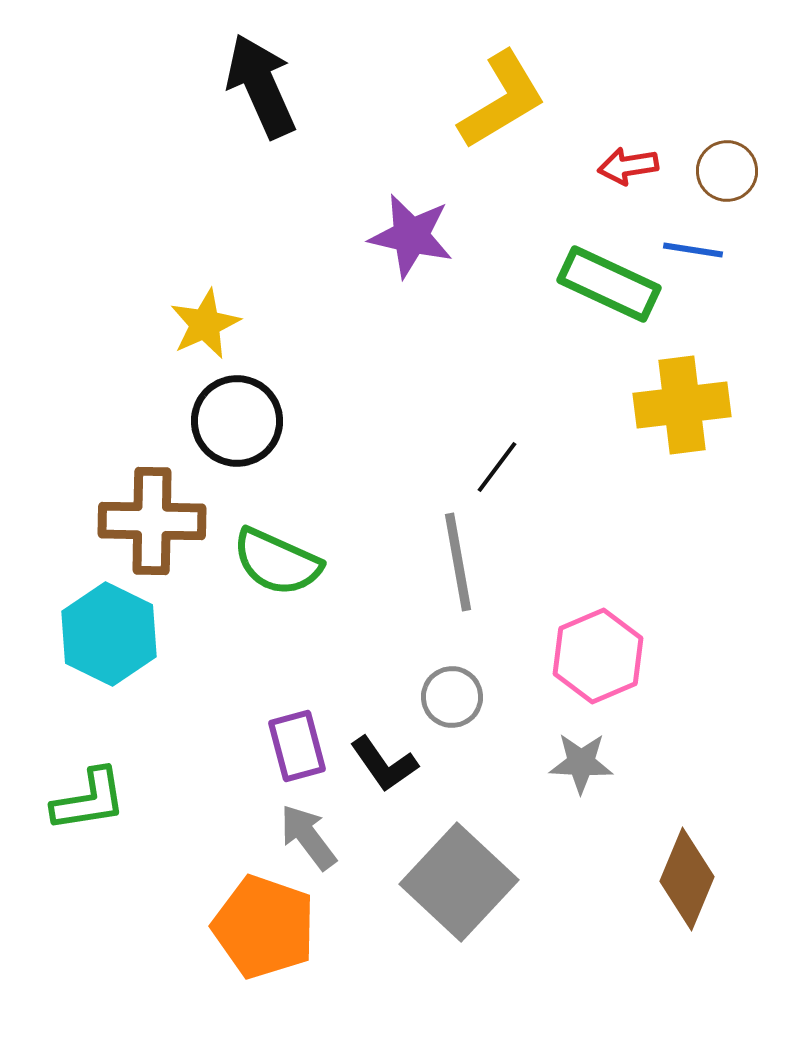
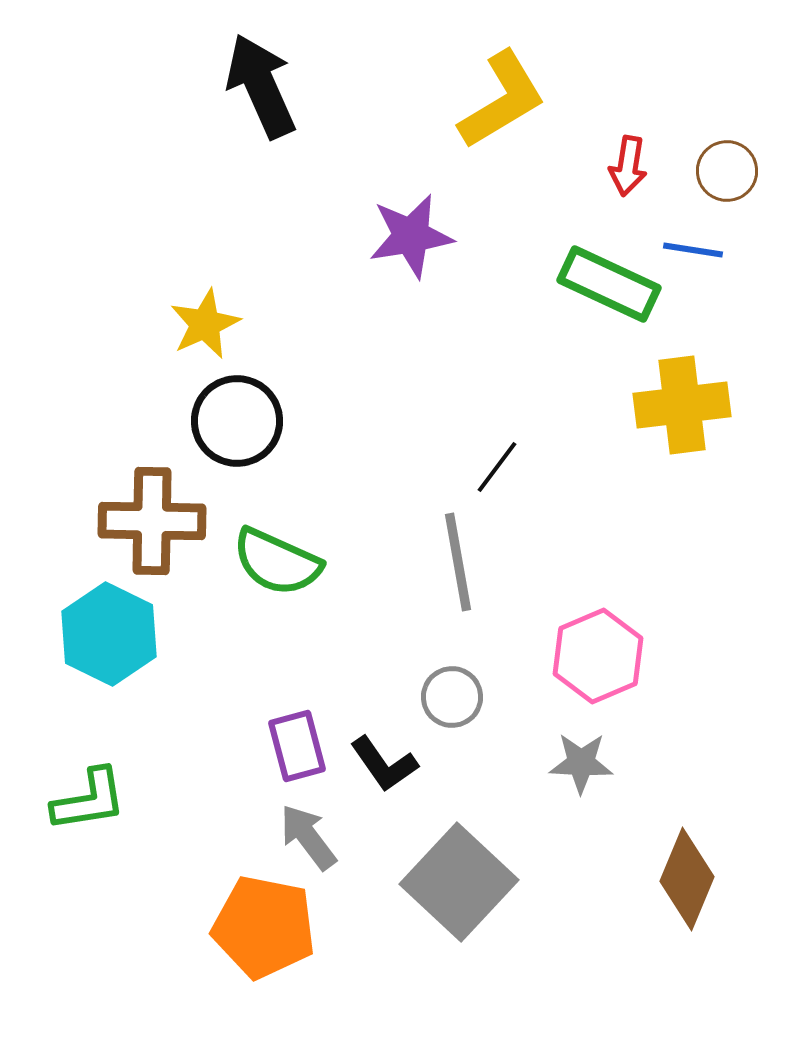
red arrow: rotated 72 degrees counterclockwise
purple star: rotated 22 degrees counterclockwise
orange pentagon: rotated 8 degrees counterclockwise
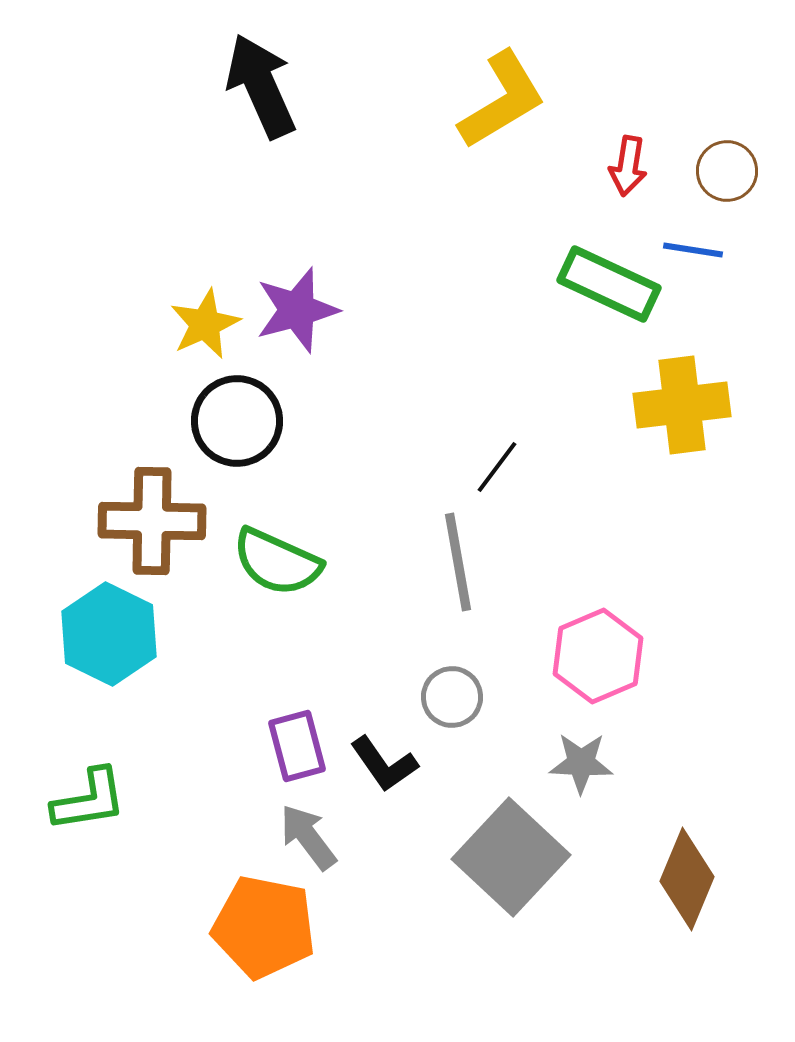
purple star: moved 114 px left, 74 px down; rotated 6 degrees counterclockwise
gray square: moved 52 px right, 25 px up
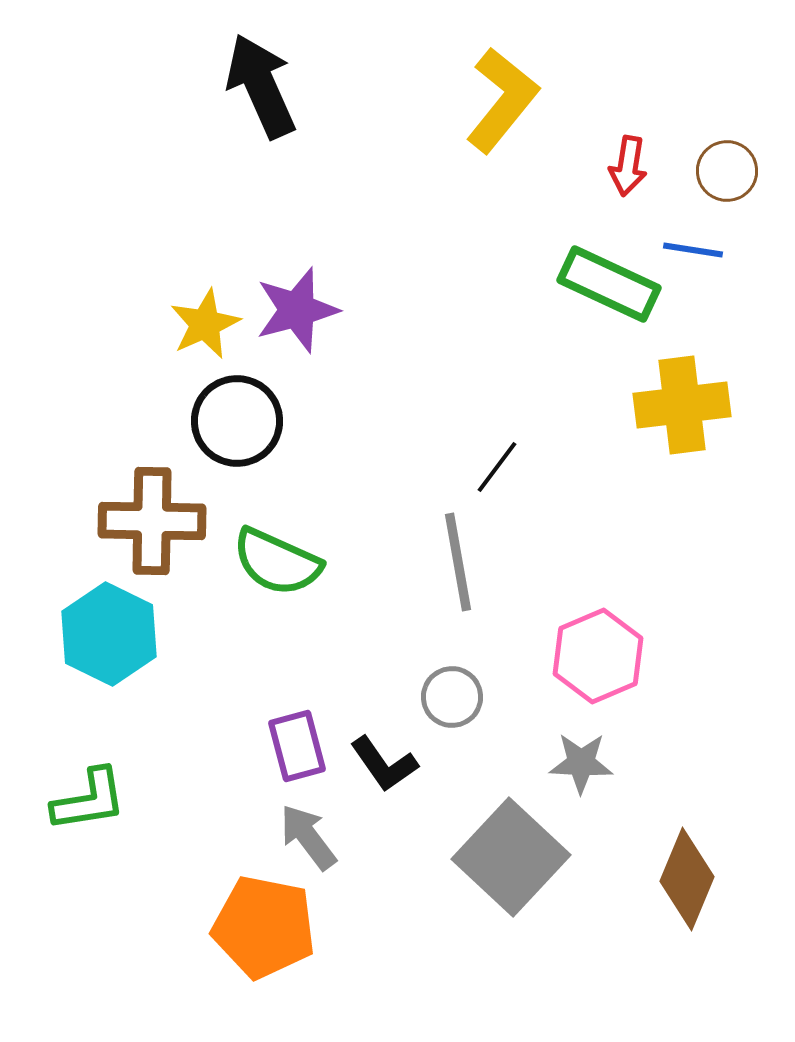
yellow L-shape: rotated 20 degrees counterclockwise
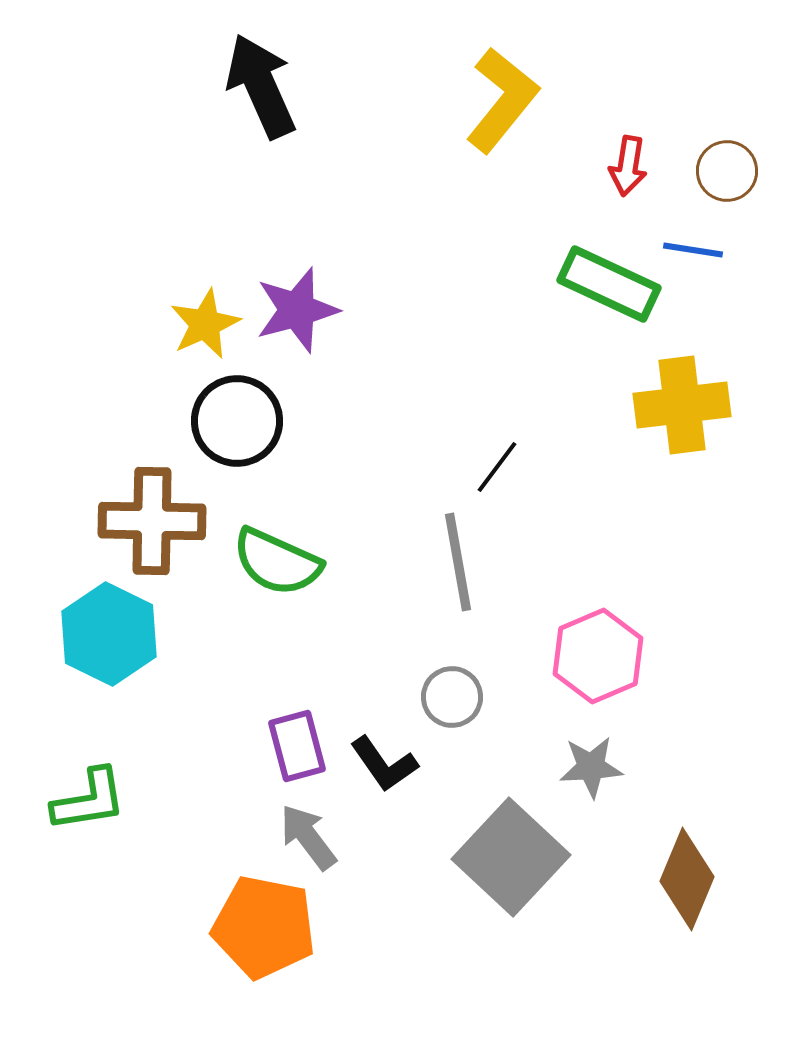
gray star: moved 10 px right, 4 px down; rotated 6 degrees counterclockwise
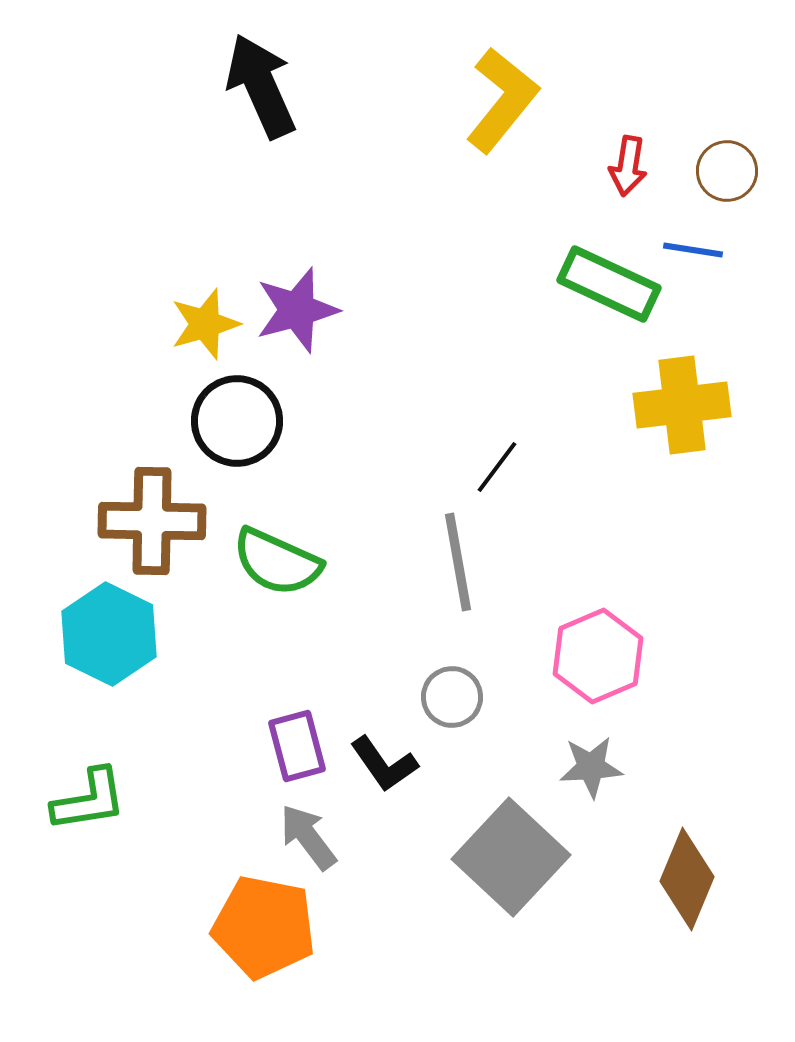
yellow star: rotated 8 degrees clockwise
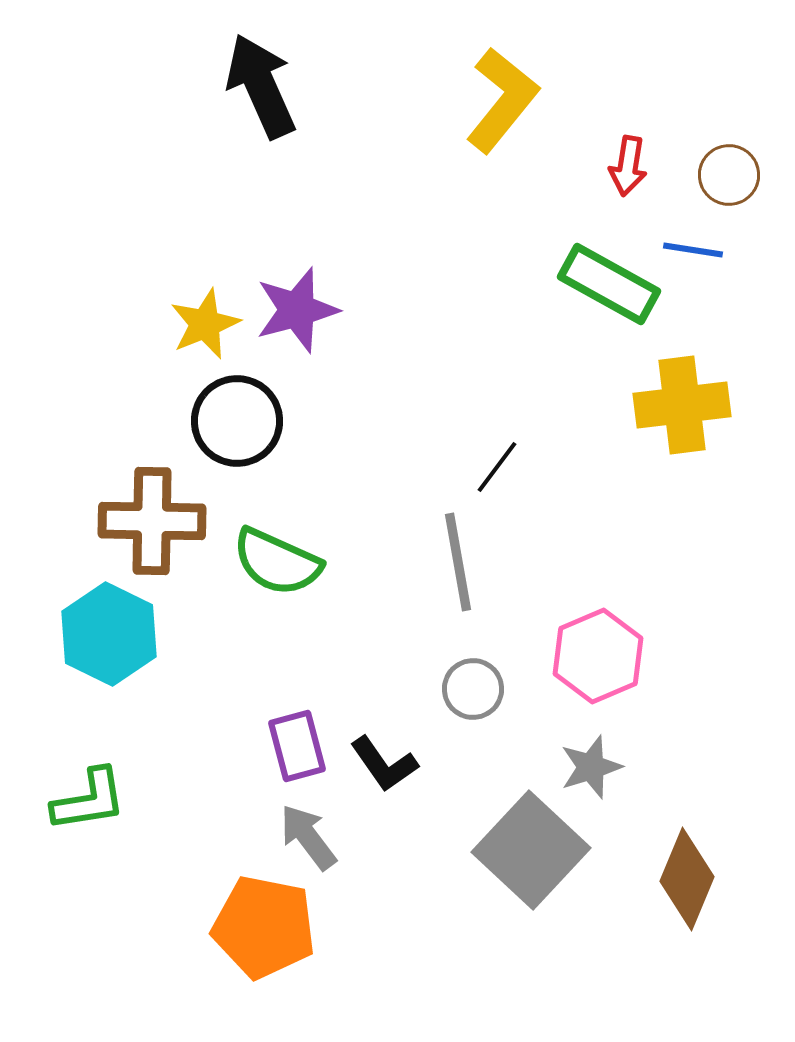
brown circle: moved 2 px right, 4 px down
green rectangle: rotated 4 degrees clockwise
yellow star: rotated 6 degrees counterclockwise
gray circle: moved 21 px right, 8 px up
gray star: rotated 14 degrees counterclockwise
gray square: moved 20 px right, 7 px up
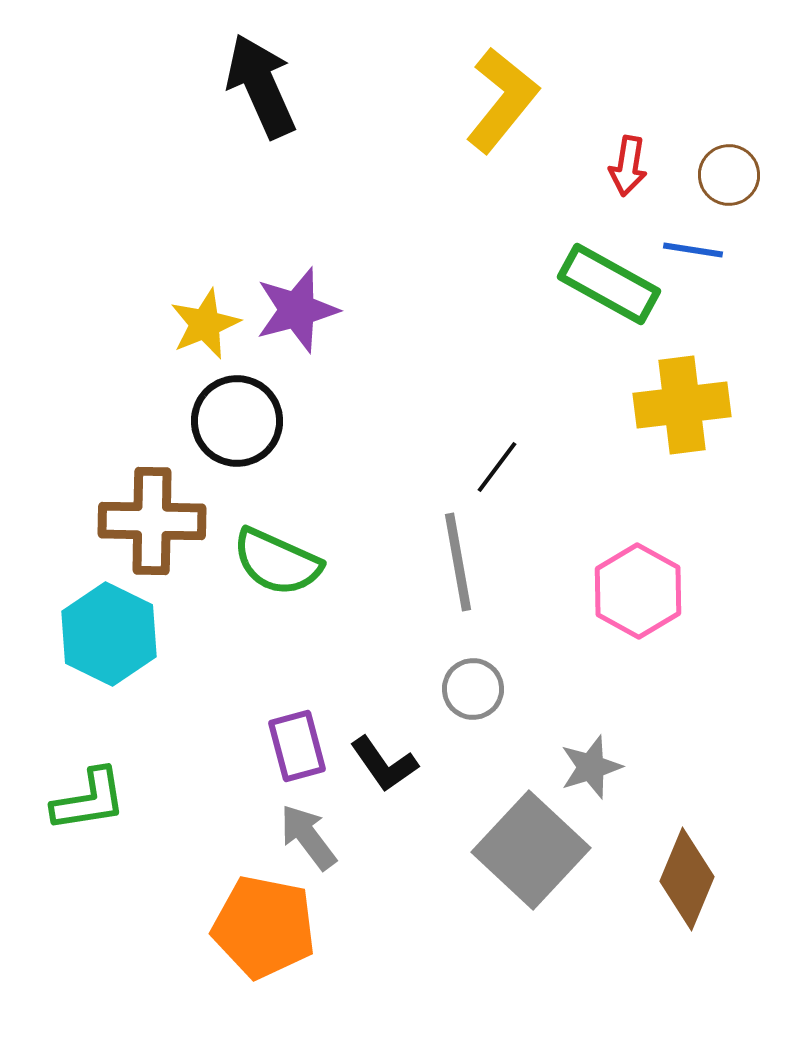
pink hexagon: moved 40 px right, 65 px up; rotated 8 degrees counterclockwise
